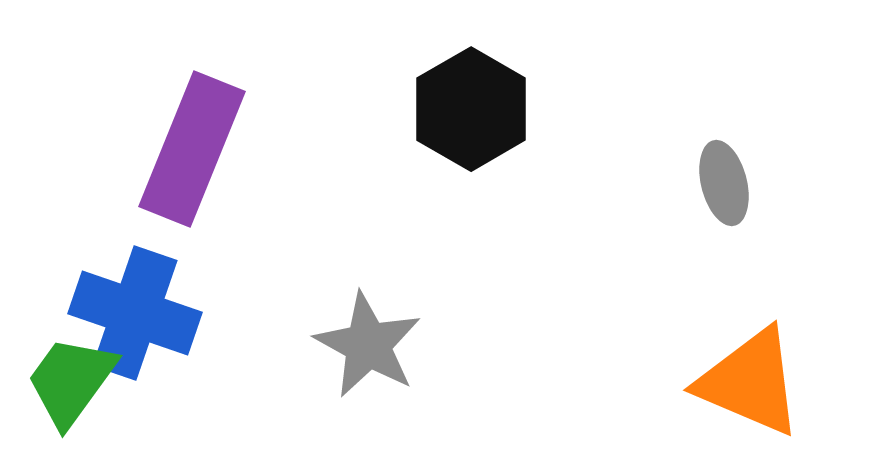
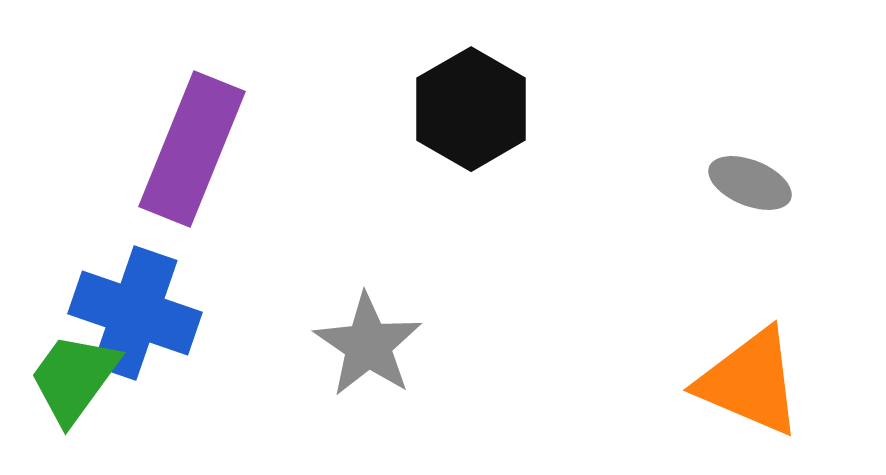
gray ellipse: moved 26 px right; rotated 54 degrees counterclockwise
gray star: rotated 5 degrees clockwise
green trapezoid: moved 3 px right, 3 px up
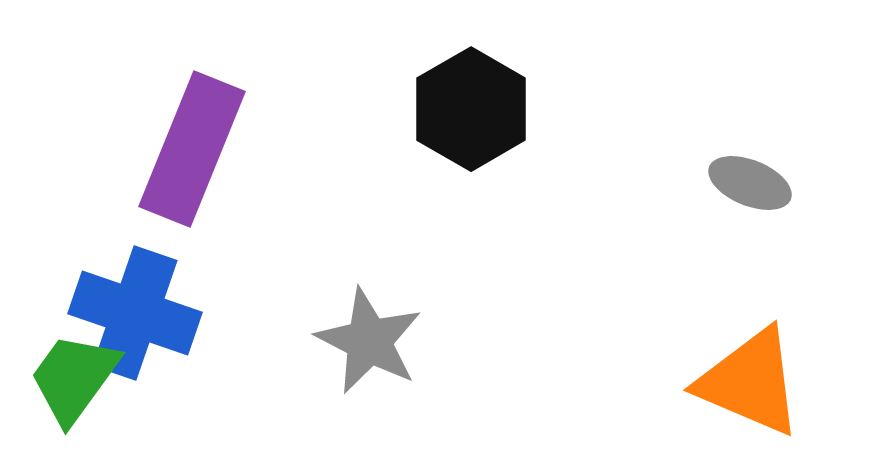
gray star: moved 1 px right, 4 px up; rotated 7 degrees counterclockwise
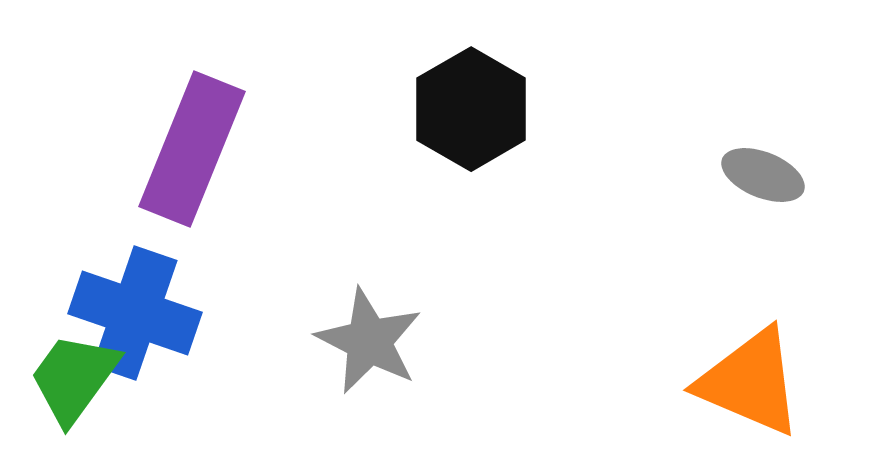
gray ellipse: moved 13 px right, 8 px up
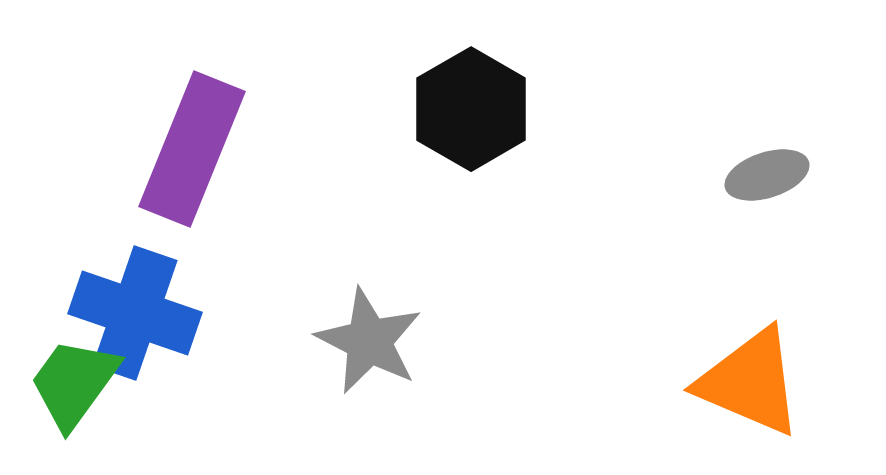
gray ellipse: moved 4 px right; rotated 40 degrees counterclockwise
green trapezoid: moved 5 px down
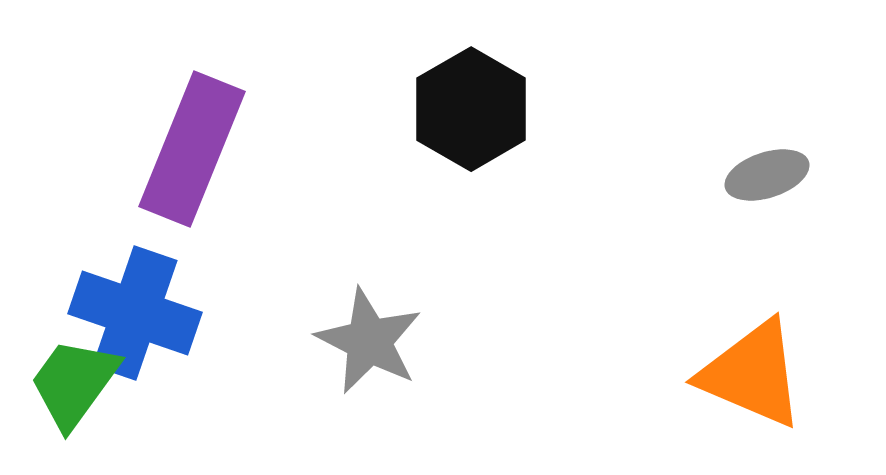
orange triangle: moved 2 px right, 8 px up
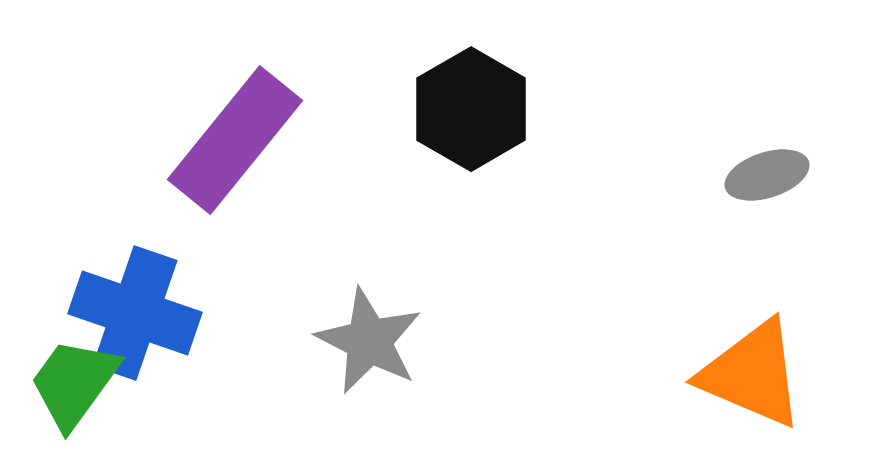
purple rectangle: moved 43 px right, 9 px up; rotated 17 degrees clockwise
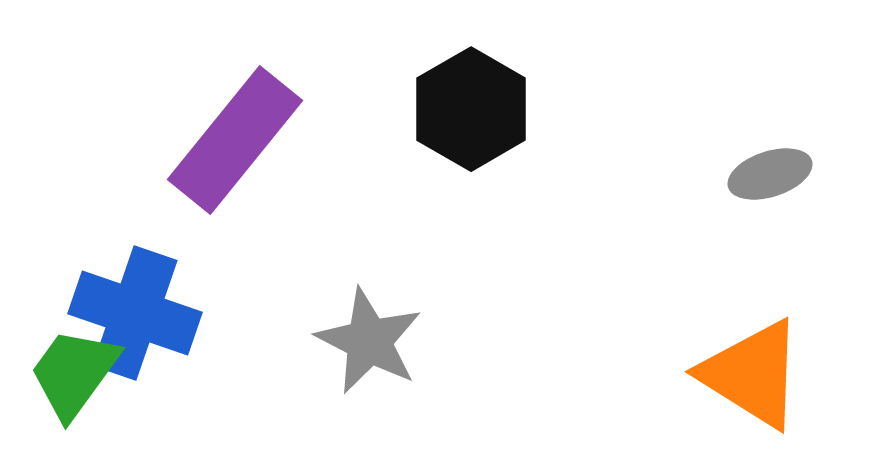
gray ellipse: moved 3 px right, 1 px up
orange triangle: rotated 9 degrees clockwise
green trapezoid: moved 10 px up
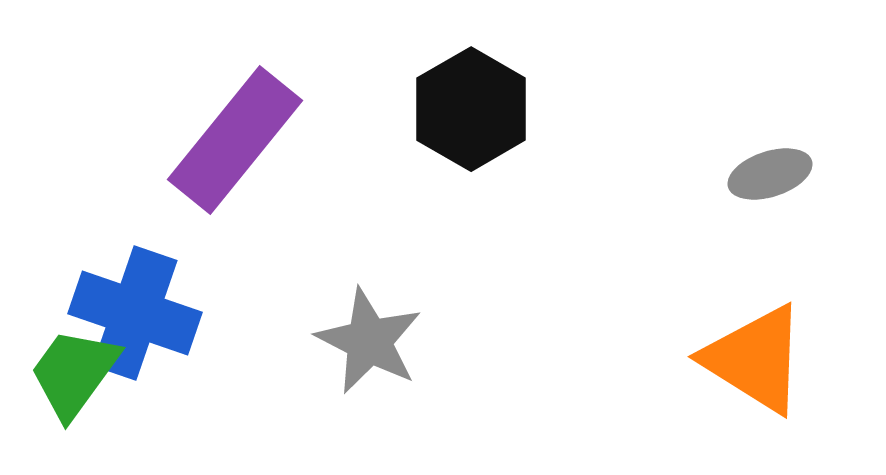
orange triangle: moved 3 px right, 15 px up
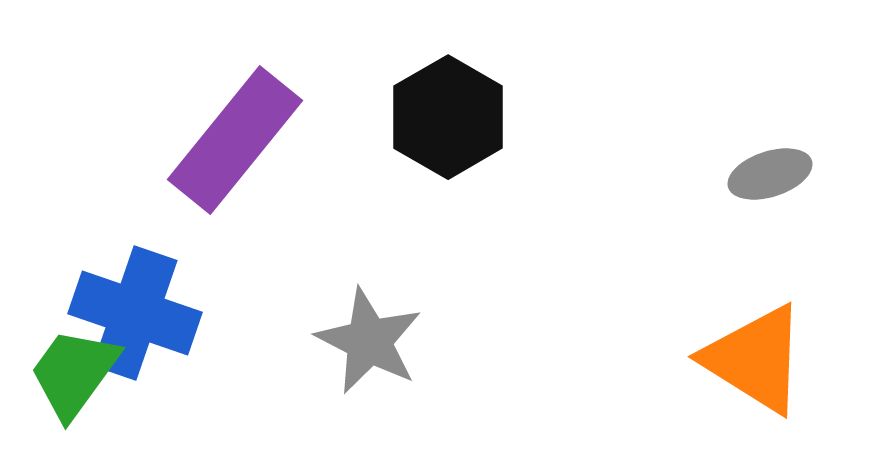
black hexagon: moved 23 px left, 8 px down
